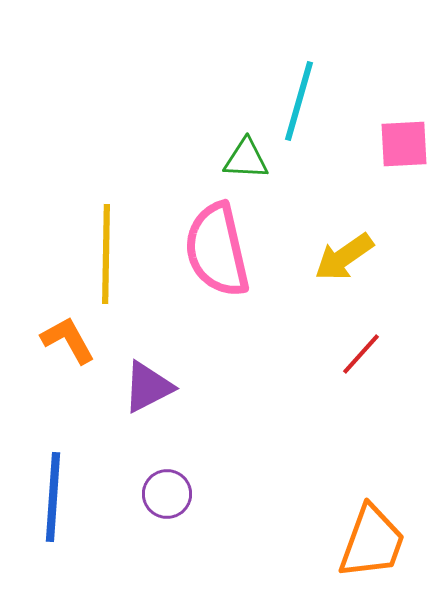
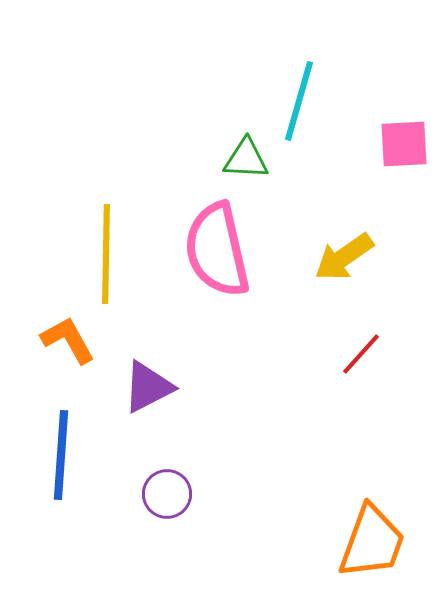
blue line: moved 8 px right, 42 px up
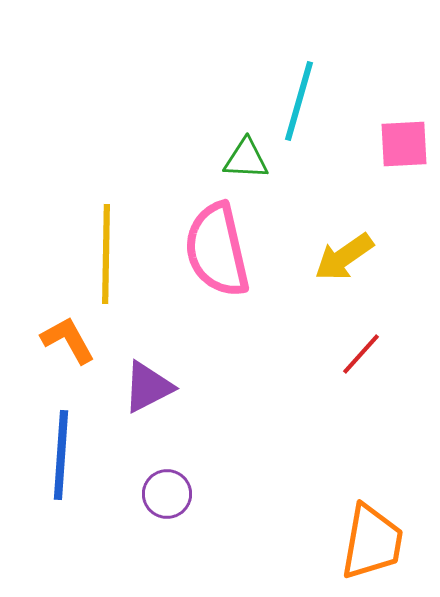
orange trapezoid: rotated 10 degrees counterclockwise
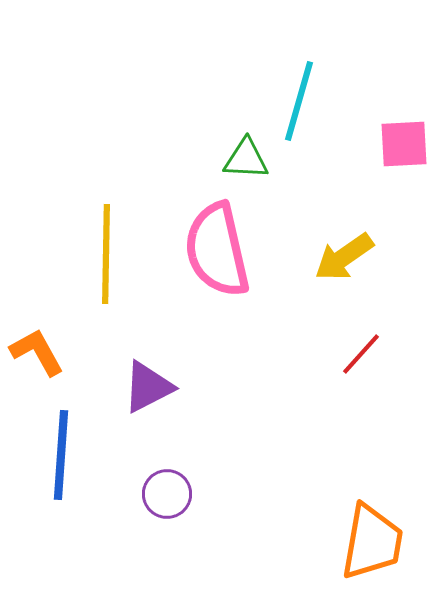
orange L-shape: moved 31 px left, 12 px down
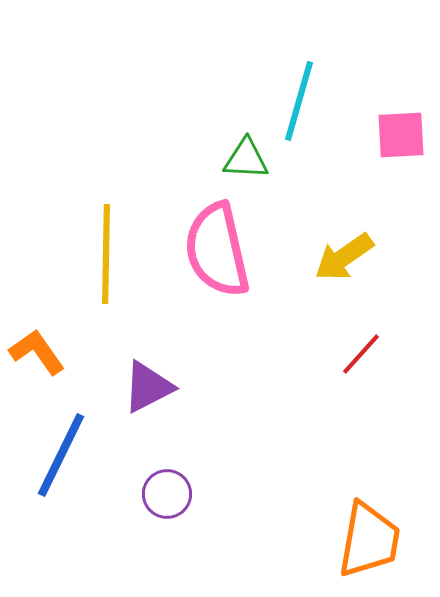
pink square: moved 3 px left, 9 px up
orange L-shape: rotated 6 degrees counterclockwise
blue line: rotated 22 degrees clockwise
orange trapezoid: moved 3 px left, 2 px up
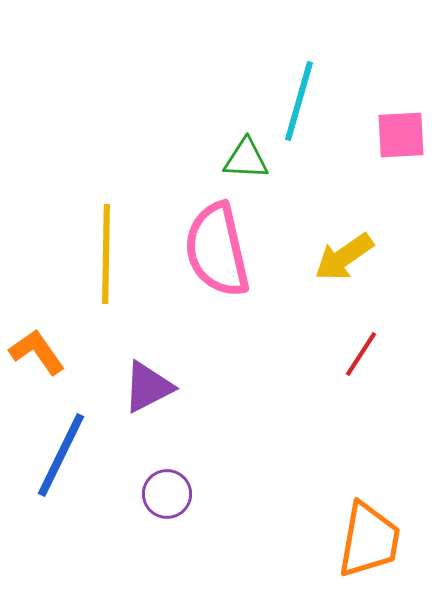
red line: rotated 9 degrees counterclockwise
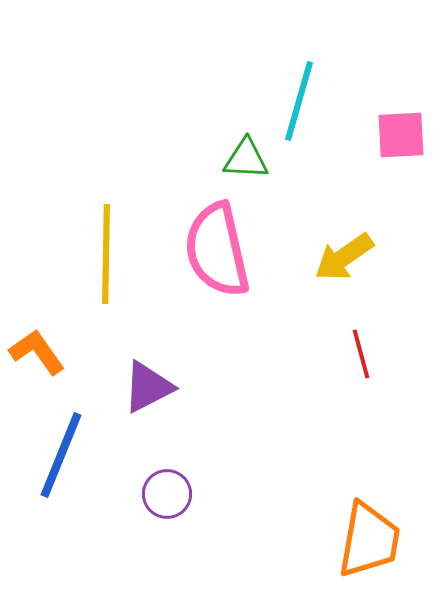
red line: rotated 48 degrees counterclockwise
blue line: rotated 4 degrees counterclockwise
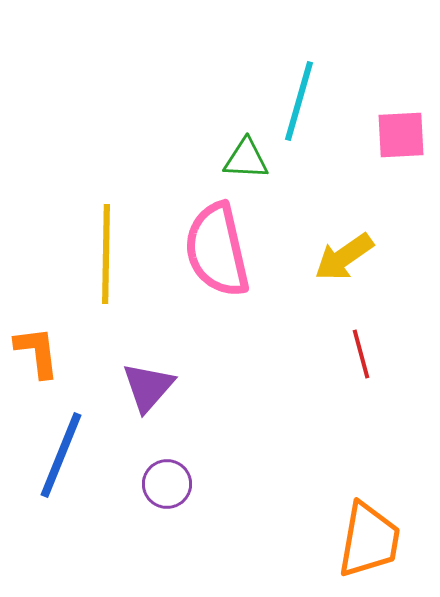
orange L-shape: rotated 28 degrees clockwise
purple triangle: rotated 22 degrees counterclockwise
purple circle: moved 10 px up
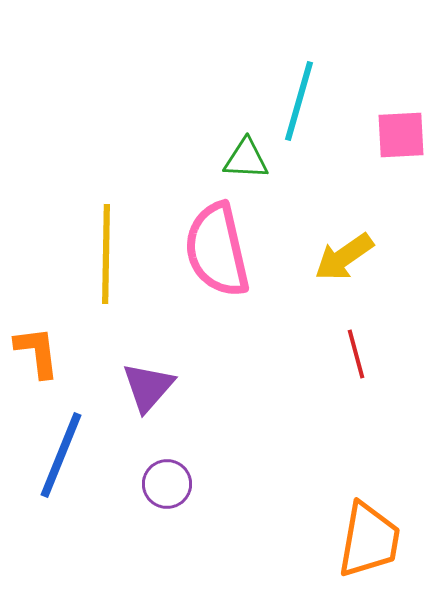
red line: moved 5 px left
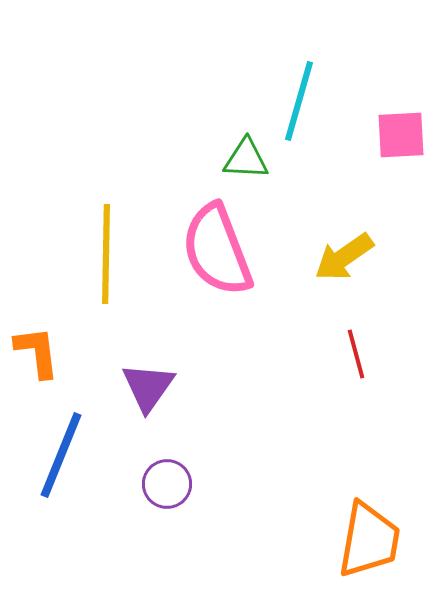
pink semicircle: rotated 8 degrees counterclockwise
purple triangle: rotated 6 degrees counterclockwise
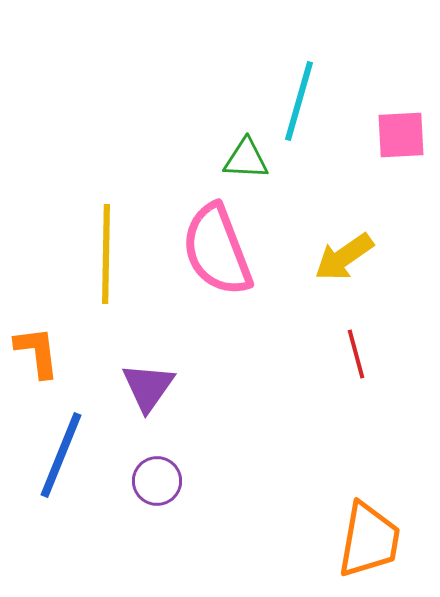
purple circle: moved 10 px left, 3 px up
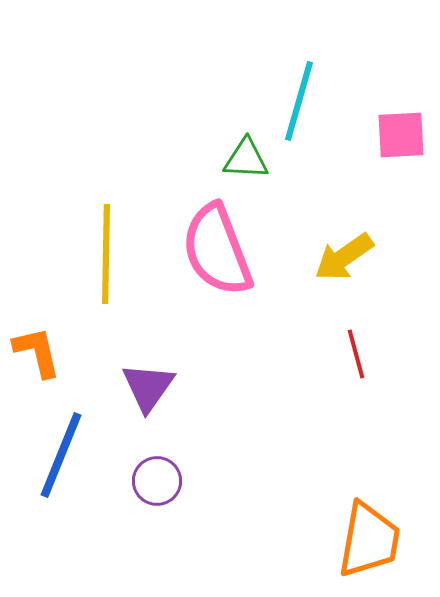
orange L-shape: rotated 6 degrees counterclockwise
